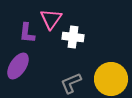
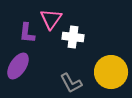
yellow circle: moved 7 px up
gray L-shape: rotated 95 degrees counterclockwise
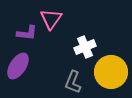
purple L-shape: rotated 90 degrees counterclockwise
white cross: moved 12 px right, 10 px down; rotated 30 degrees counterclockwise
gray L-shape: moved 2 px right, 1 px up; rotated 50 degrees clockwise
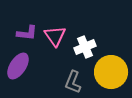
pink triangle: moved 4 px right, 17 px down; rotated 10 degrees counterclockwise
